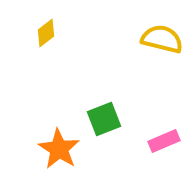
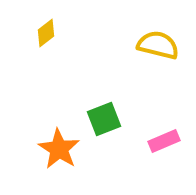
yellow semicircle: moved 4 px left, 6 px down
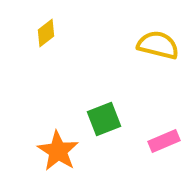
orange star: moved 1 px left, 2 px down
